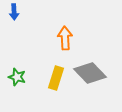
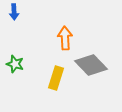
gray diamond: moved 1 px right, 8 px up
green star: moved 2 px left, 13 px up
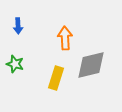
blue arrow: moved 4 px right, 14 px down
gray diamond: rotated 60 degrees counterclockwise
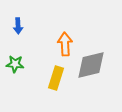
orange arrow: moved 6 px down
green star: rotated 12 degrees counterclockwise
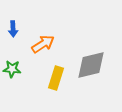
blue arrow: moved 5 px left, 3 px down
orange arrow: moved 22 px left; rotated 60 degrees clockwise
green star: moved 3 px left, 5 px down
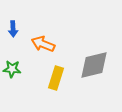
orange arrow: rotated 125 degrees counterclockwise
gray diamond: moved 3 px right
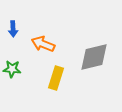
gray diamond: moved 8 px up
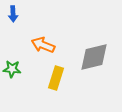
blue arrow: moved 15 px up
orange arrow: moved 1 px down
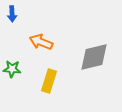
blue arrow: moved 1 px left
orange arrow: moved 2 px left, 3 px up
yellow rectangle: moved 7 px left, 3 px down
